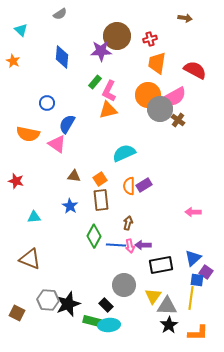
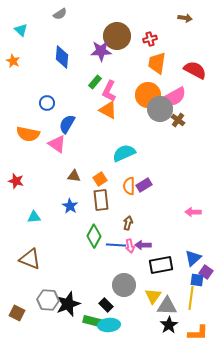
orange triangle at (108, 110): rotated 42 degrees clockwise
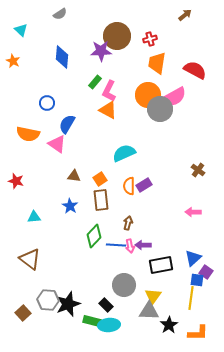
brown arrow at (185, 18): moved 3 px up; rotated 48 degrees counterclockwise
brown cross at (178, 120): moved 20 px right, 50 px down
green diamond at (94, 236): rotated 15 degrees clockwise
brown triangle at (30, 259): rotated 15 degrees clockwise
gray triangle at (167, 306): moved 18 px left, 5 px down
brown square at (17, 313): moved 6 px right; rotated 21 degrees clockwise
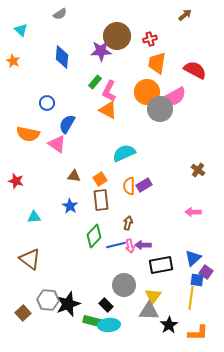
orange circle at (148, 95): moved 1 px left, 3 px up
blue line at (116, 245): rotated 18 degrees counterclockwise
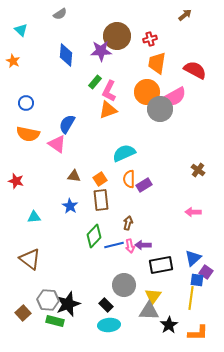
blue diamond at (62, 57): moved 4 px right, 2 px up
blue circle at (47, 103): moved 21 px left
orange triangle at (108, 110): rotated 48 degrees counterclockwise
orange semicircle at (129, 186): moved 7 px up
blue line at (116, 245): moved 2 px left
green rectangle at (92, 321): moved 37 px left
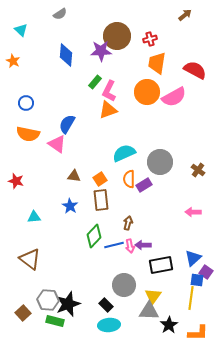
gray circle at (160, 109): moved 53 px down
